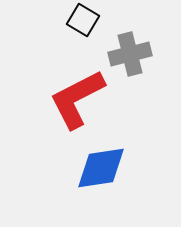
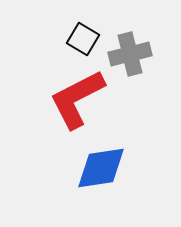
black square: moved 19 px down
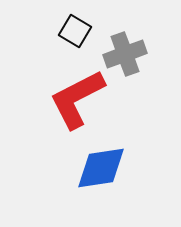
black square: moved 8 px left, 8 px up
gray cross: moved 5 px left; rotated 6 degrees counterclockwise
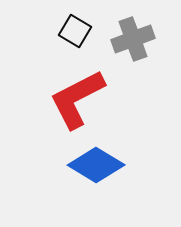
gray cross: moved 8 px right, 15 px up
blue diamond: moved 5 px left, 3 px up; rotated 40 degrees clockwise
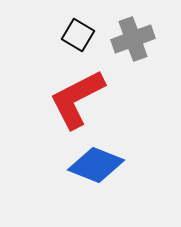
black square: moved 3 px right, 4 px down
blue diamond: rotated 10 degrees counterclockwise
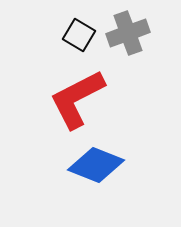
black square: moved 1 px right
gray cross: moved 5 px left, 6 px up
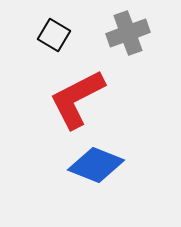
black square: moved 25 px left
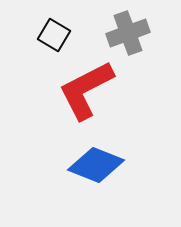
red L-shape: moved 9 px right, 9 px up
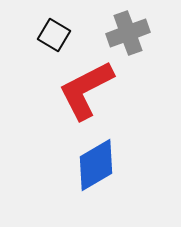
blue diamond: rotated 52 degrees counterclockwise
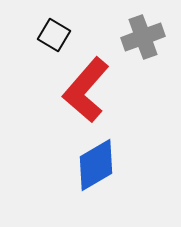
gray cross: moved 15 px right, 4 px down
red L-shape: rotated 22 degrees counterclockwise
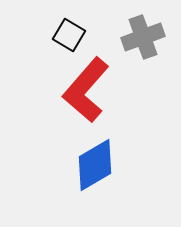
black square: moved 15 px right
blue diamond: moved 1 px left
